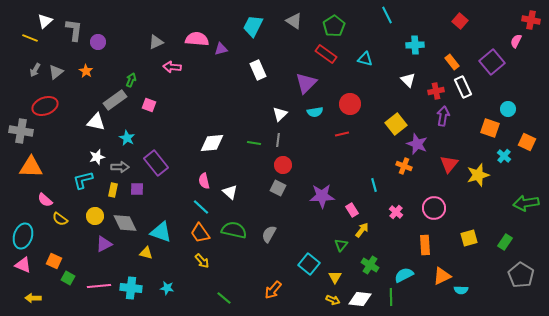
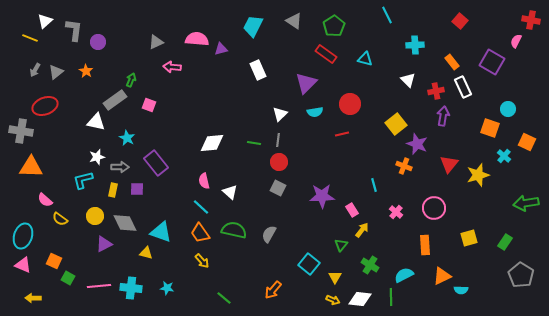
purple square at (492, 62): rotated 20 degrees counterclockwise
red circle at (283, 165): moved 4 px left, 3 px up
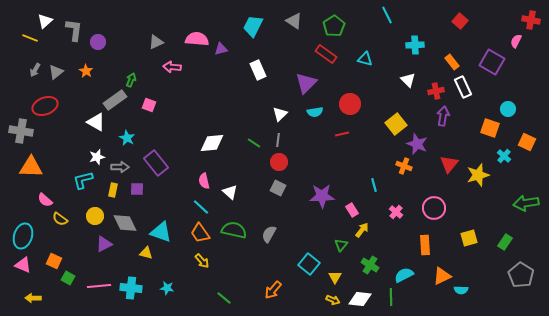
white triangle at (96, 122): rotated 18 degrees clockwise
green line at (254, 143): rotated 24 degrees clockwise
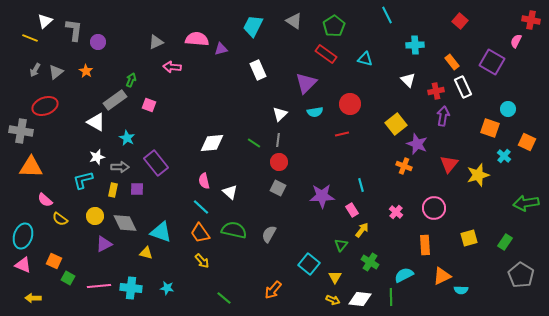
cyan line at (374, 185): moved 13 px left
green cross at (370, 265): moved 3 px up
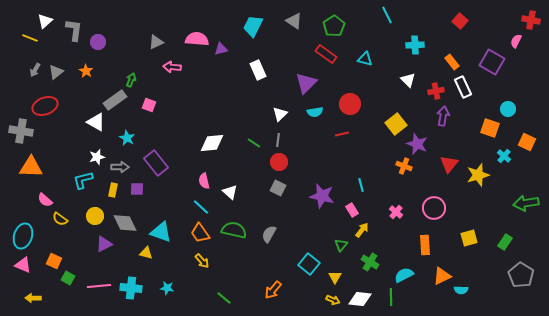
purple star at (322, 196): rotated 15 degrees clockwise
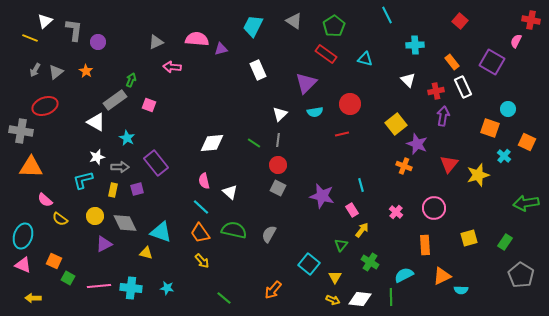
red circle at (279, 162): moved 1 px left, 3 px down
purple square at (137, 189): rotated 16 degrees counterclockwise
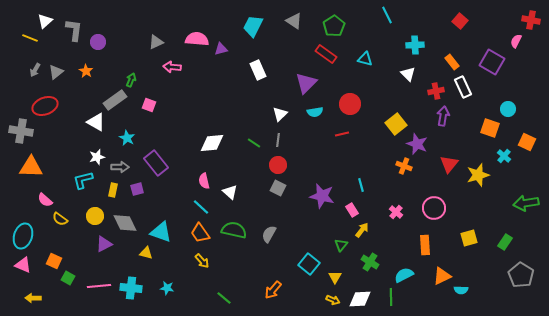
white triangle at (408, 80): moved 6 px up
white diamond at (360, 299): rotated 10 degrees counterclockwise
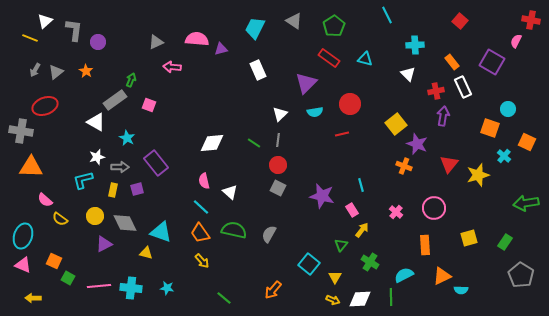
cyan trapezoid at (253, 26): moved 2 px right, 2 px down
red rectangle at (326, 54): moved 3 px right, 4 px down
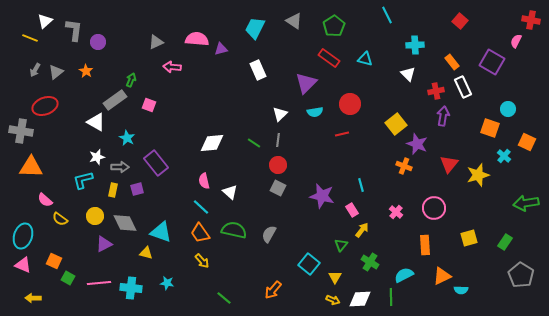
pink line at (99, 286): moved 3 px up
cyan star at (167, 288): moved 5 px up
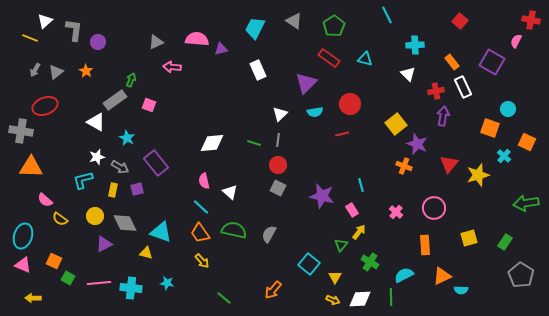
green line at (254, 143): rotated 16 degrees counterclockwise
gray arrow at (120, 167): rotated 30 degrees clockwise
yellow arrow at (362, 230): moved 3 px left, 2 px down
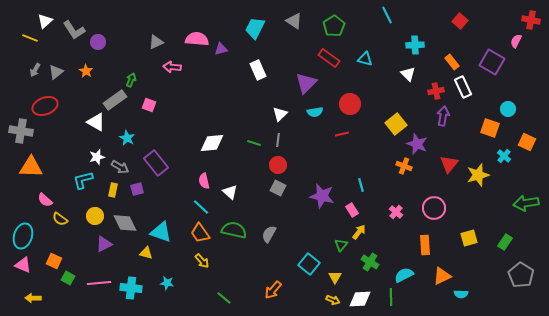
gray L-shape at (74, 30): rotated 140 degrees clockwise
cyan semicircle at (461, 290): moved 4 px down
